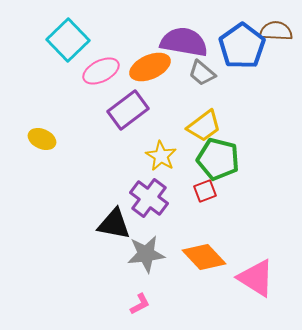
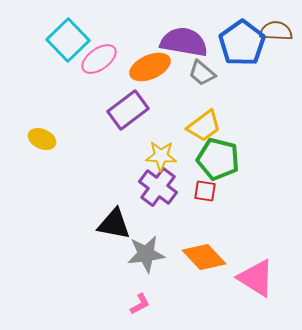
blue pentagon: moved 3 px up
pink ellipse: moved 2 px left, 12 px up; rotated 9 degrees counterclockwise
yellow star: rotated 28 degrees counterclockwise
red square: rotated 30 degrees clockwise
purple cross: moved 9 px right, 11 px up
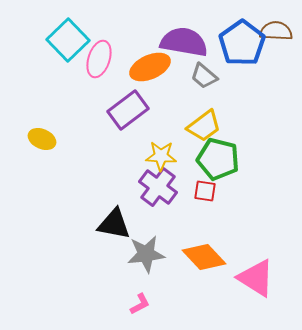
pink ellipse: rotated 36 degrees counterclockwise
gray trapezoid: moved 2 px right, 3 px down
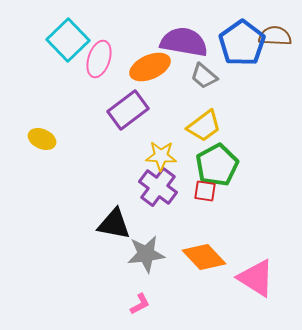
brown semicircle: moved 1 px left, 5 px down
green pentagon: moved 1 px left, 6 px down; rotated 30 degrees clockwise
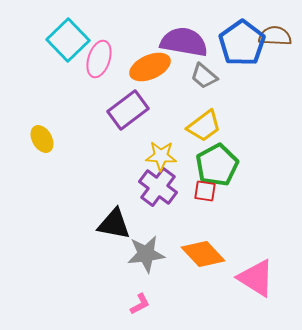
yellow ellipse: rotated 36 degrees clockwise
orange diamond: moved 1 px left, 3 px up
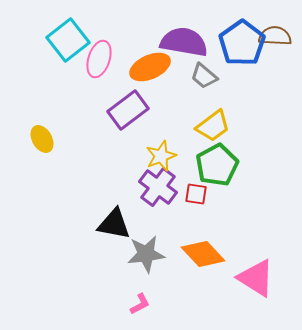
cyan square: rotated 6 degrees clockwise
yellow trapezoid: moved 9 px right
yellow star: rotated 24 degrees counterclockwise
red square: moved 9 px left, 3 px down
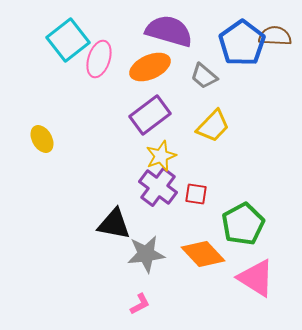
purple semicircle: moved 15 px left, 11 px up; rotated 6 degrees clockwise
purple rectangle: moved 22 px right, 5 px down
yellow trapezoid: rotated 9 degrees counterclockwise
green pentagon: moved 26 px right, 59 px down
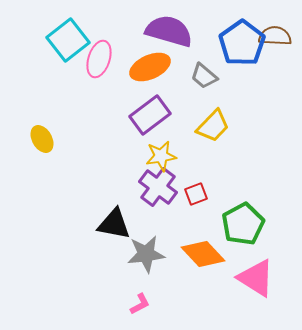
yellow star: rotated 12 degrees clockwise
red square: rotated 30 degrees counterclockwise
